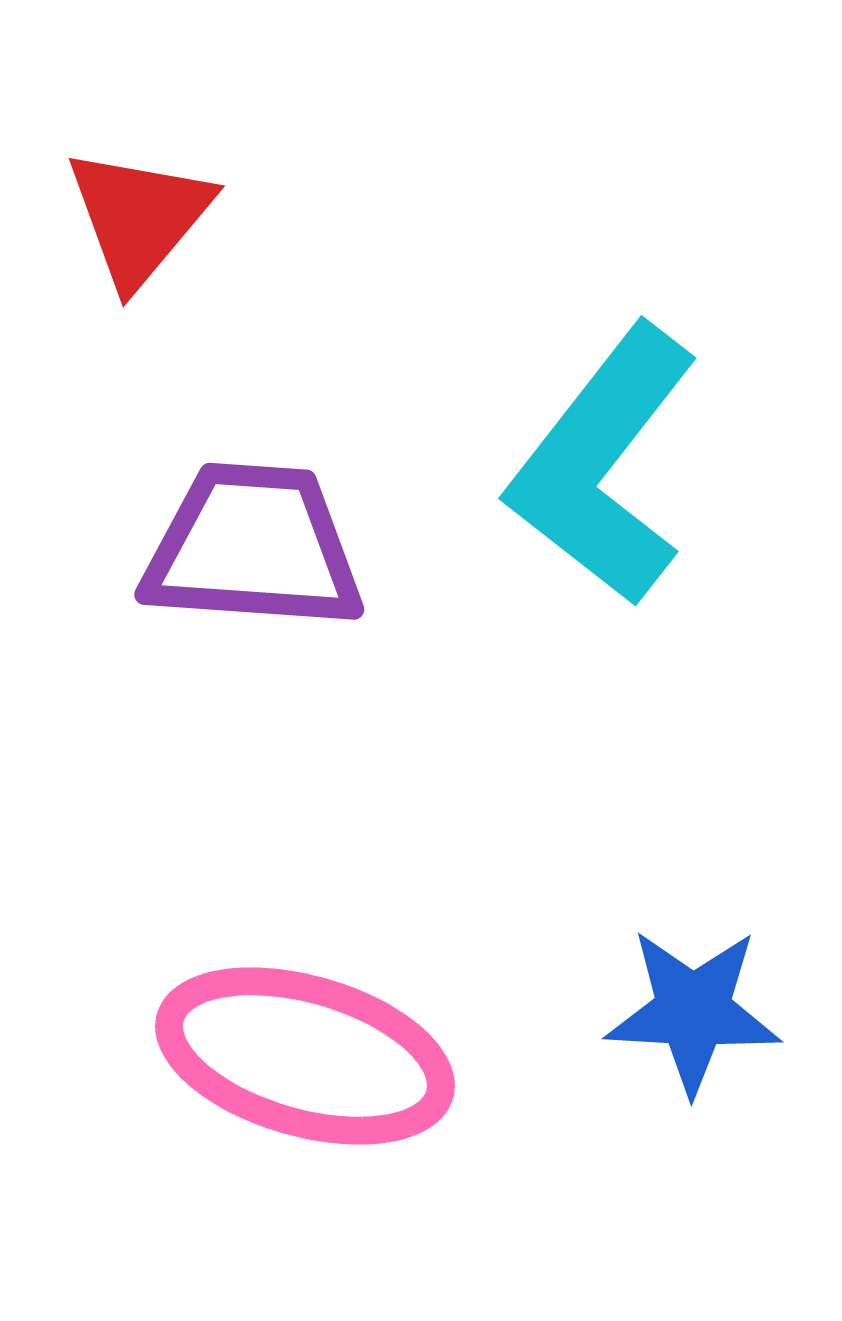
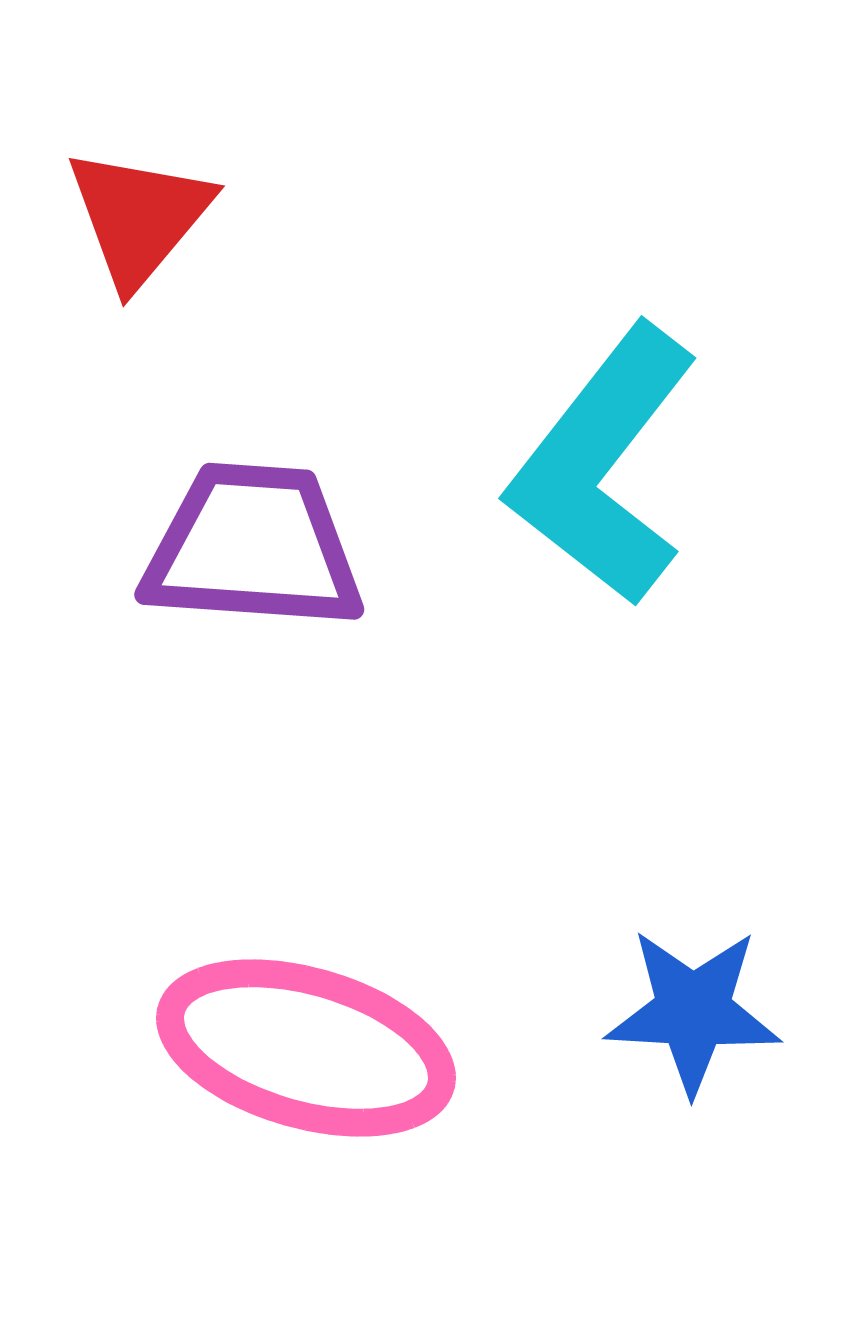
pink ellipse: moved 1 px right, 8 px up
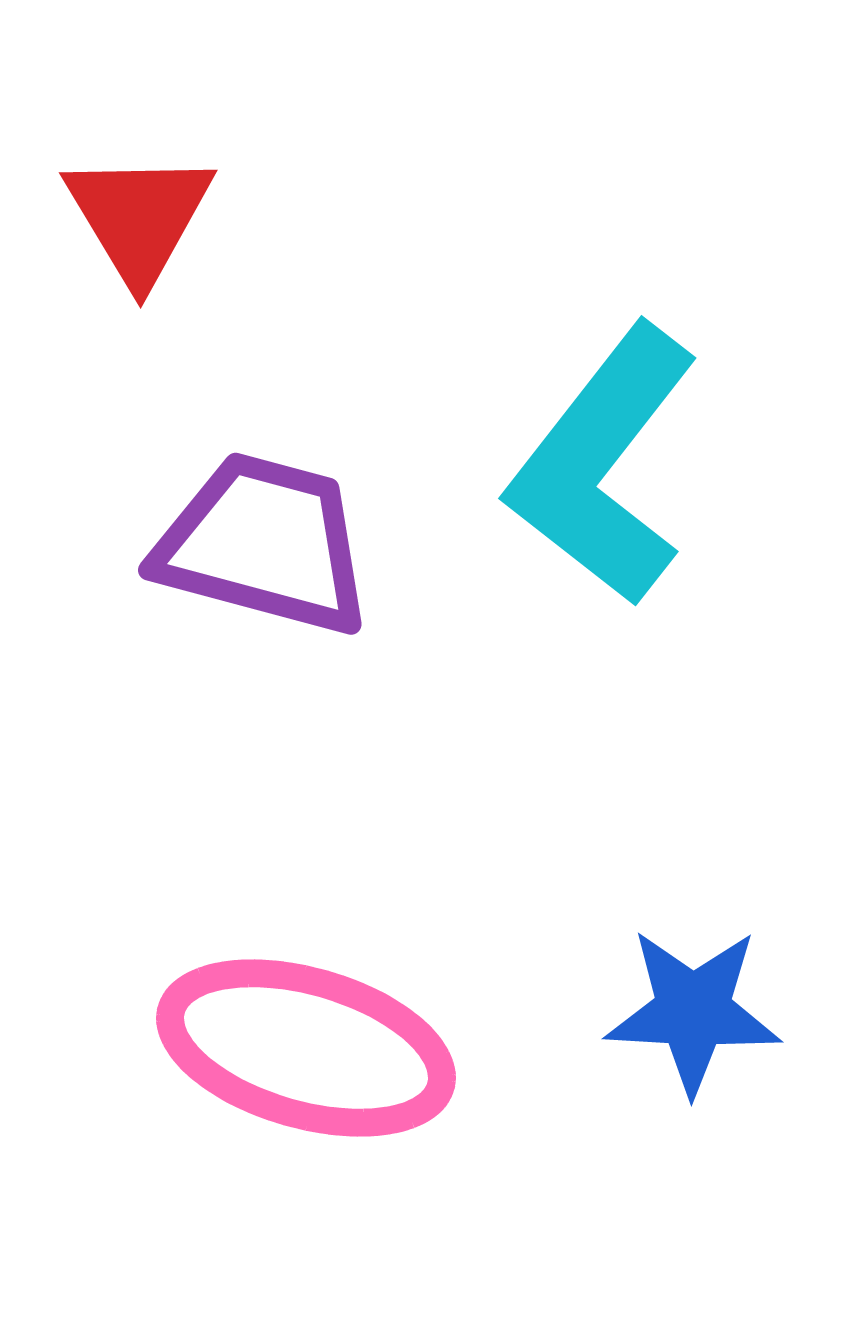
red triangle: rotated 11 degrees counterclockwise
purple trapezoid: moved 11 px right, 3 px up; rotated 11 degrees clockwise
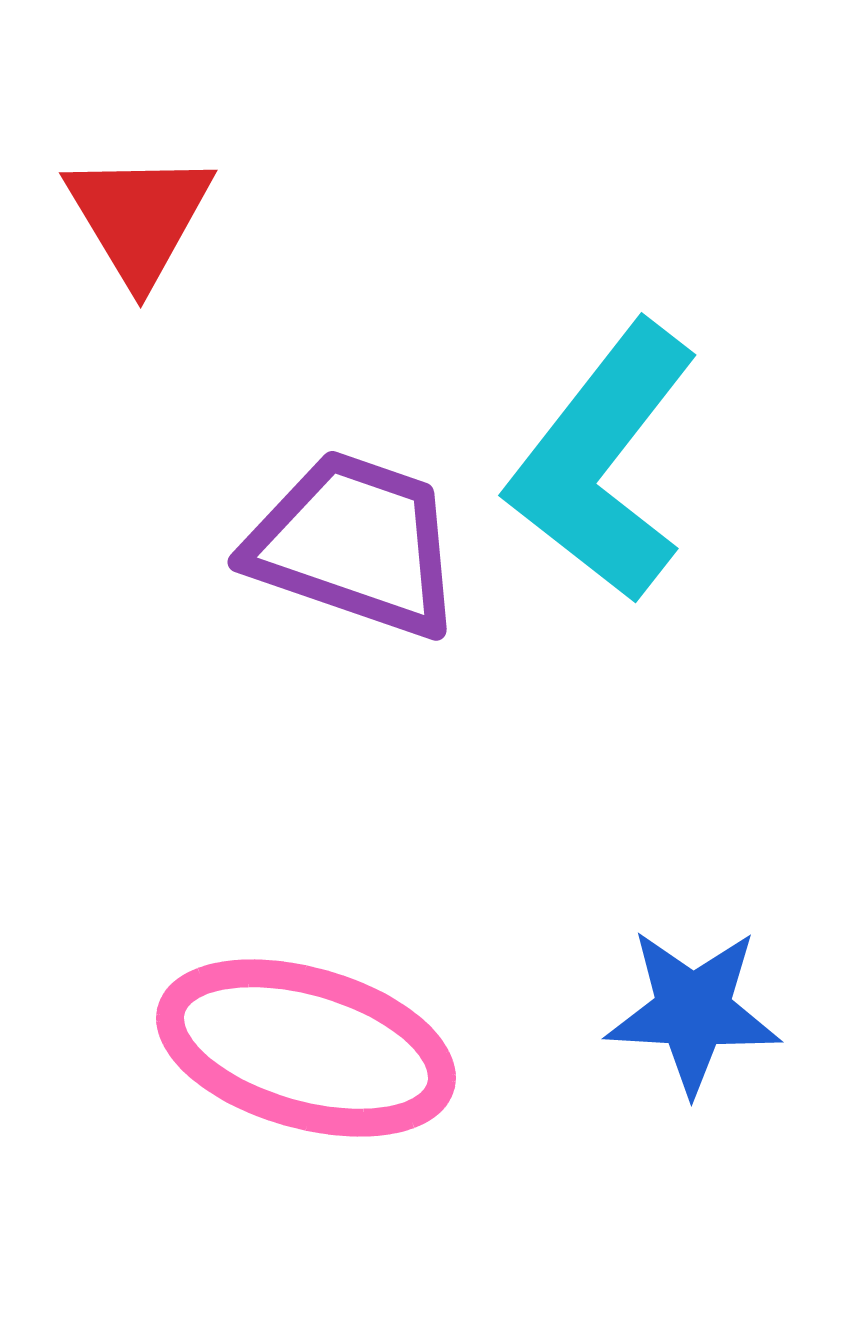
cyan L-shape: moved 3 px up
purple trapezoid: moved 91 px right; rotated 4 degrees clockwise
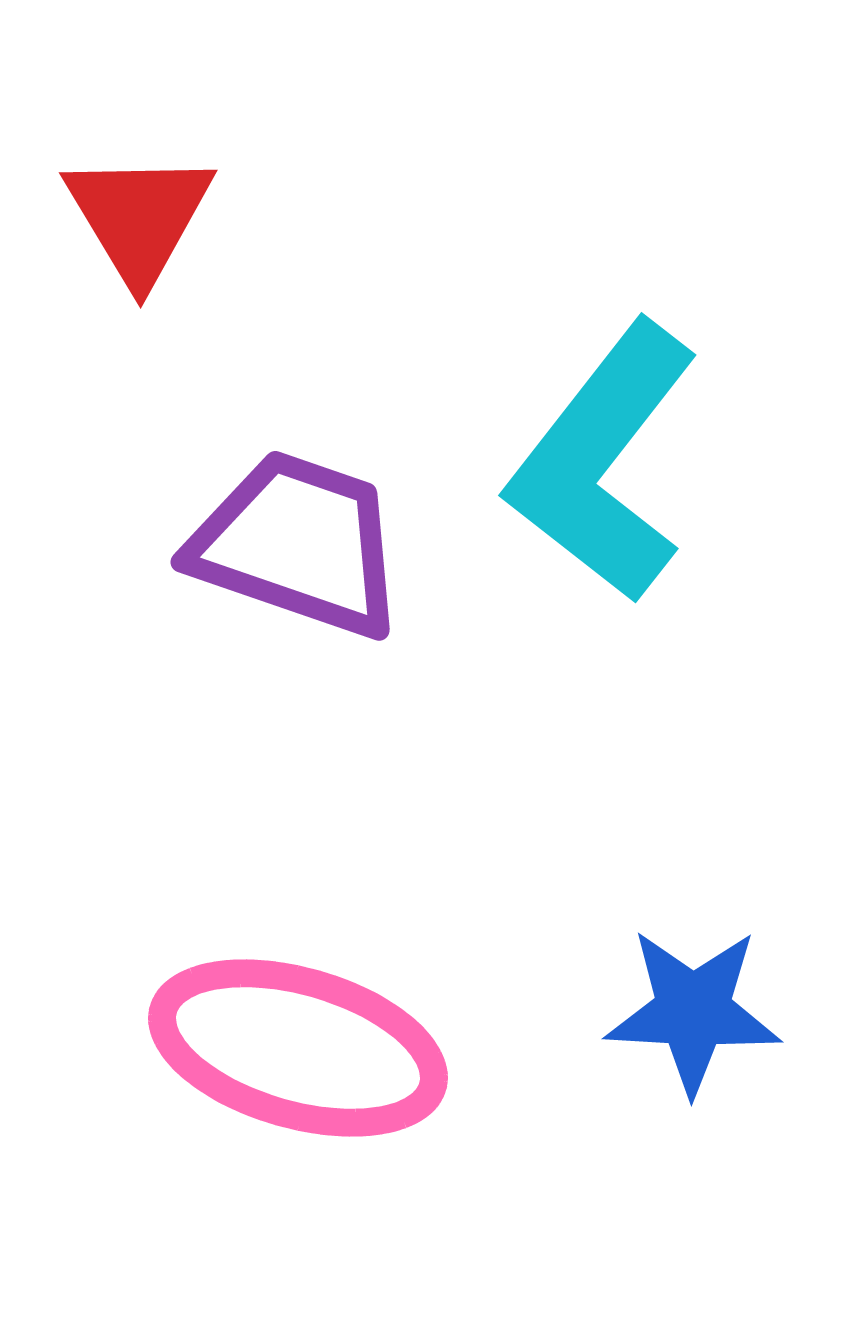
purple trapezoid: moved 57 px left
pink ellipse: moved 8 px left
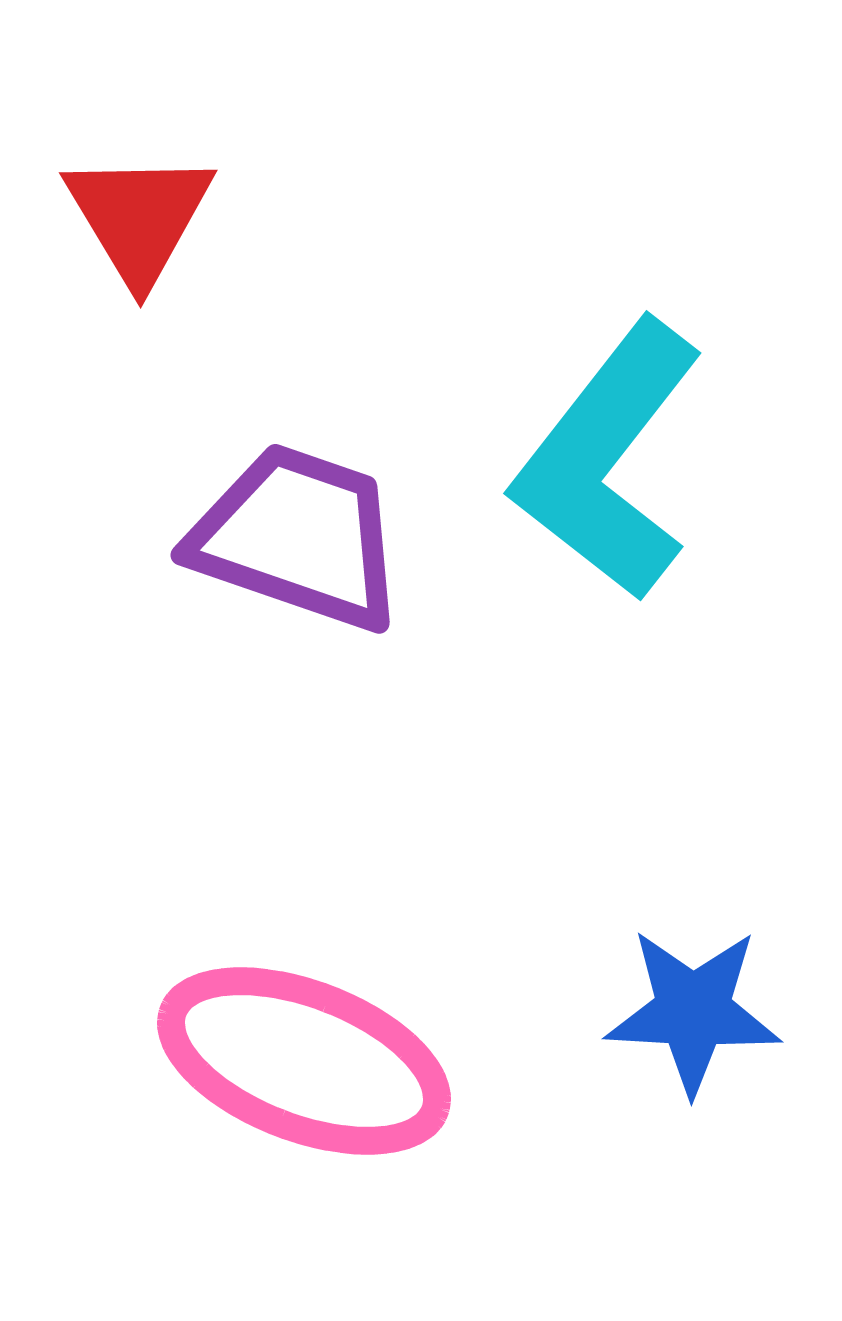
cyan L-shape: moved 5 px right, 2 px up
purple trapezoid: moved 7 px up
pink ellipse: moved 6 px right, 13 px down; rotated 5 degrees clockwise
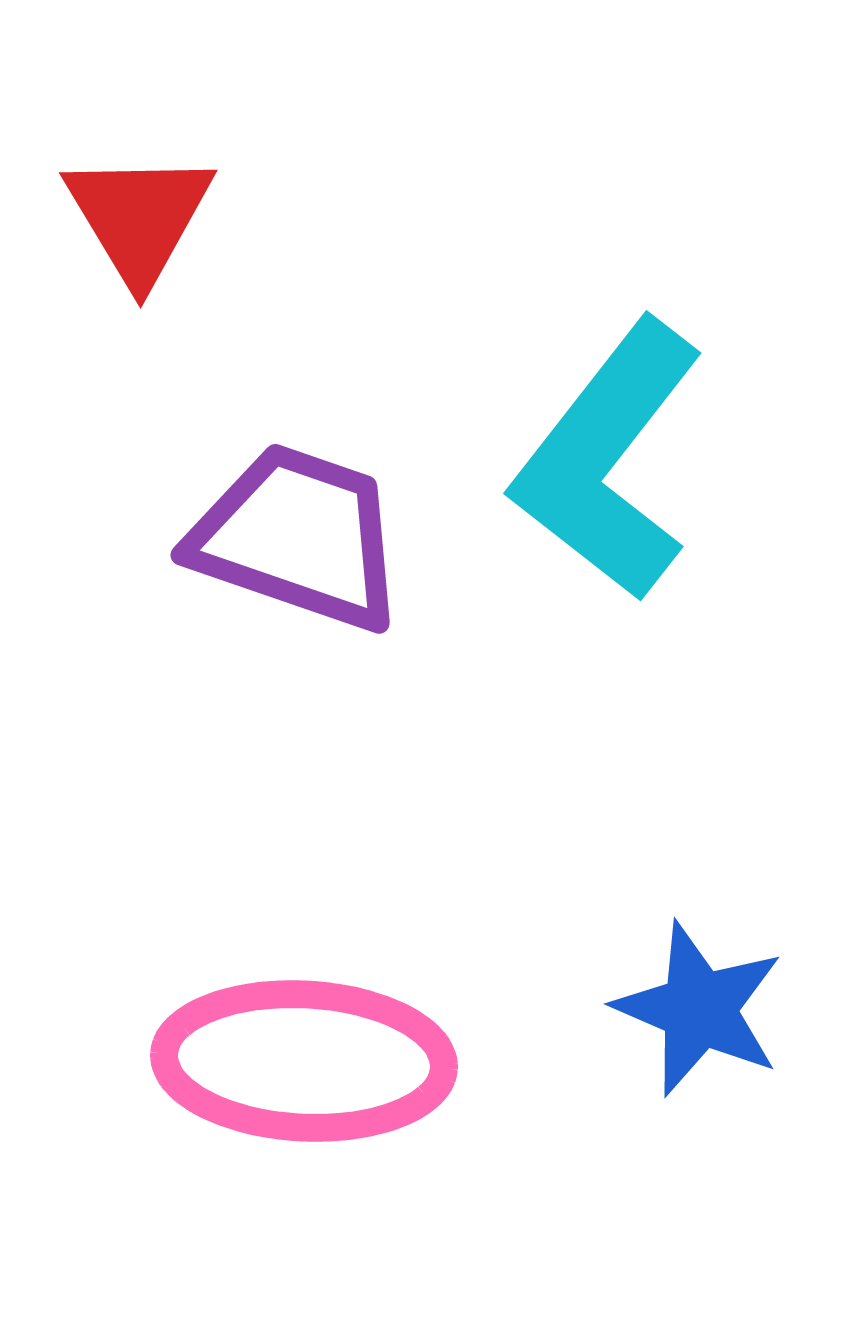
blue star: moved 6 px right, 2 px up; rotated 20 degrees clockwise
pink ellipse: rotated 18 degrees counterclockwise
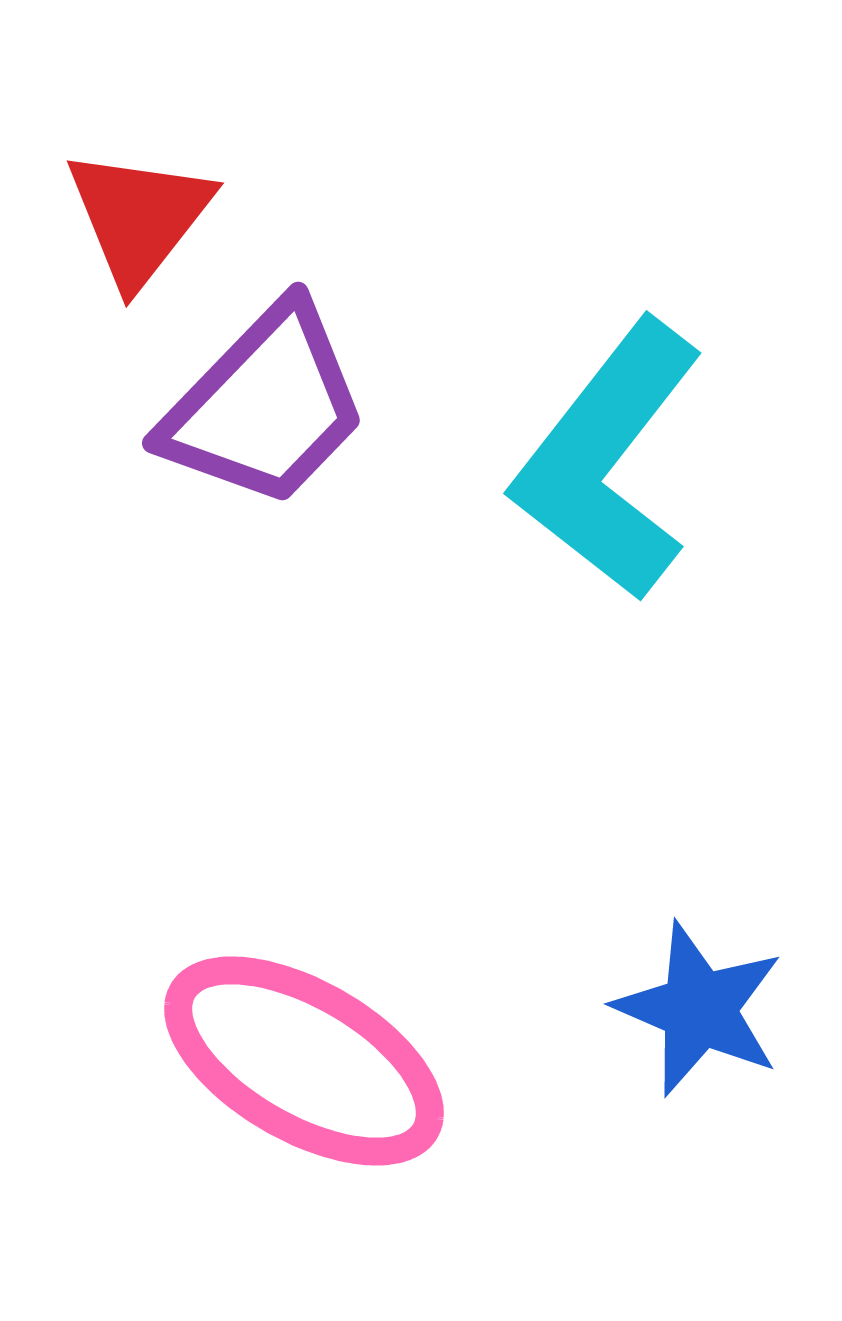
red triangle: rotated 9 degrees clockwise
purple trapezoid: moved 33 px left, 131 px up; rotated 115 degrees clockwise
pink ellipse: rotated 27 degrees clockwise
